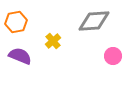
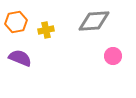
yellow cross: moved 7 px left, 11 px up; rotated 28 degrees clockwise
purple semicircle: moved 2 px down
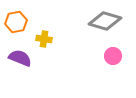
gray diamond: moved 11 px right; rotated 20 degrees clockwise
yellow cross: moved 2 px left, 9 px down; rotated 21 degrees clockwise
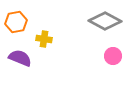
gray diamond: rotated 12 degrees clockwise
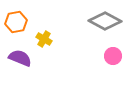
yellow cross: rotated 21 degrees clockwise
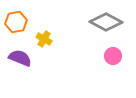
gray diamond: moved 1 px right, 1 px down
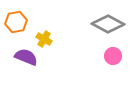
gray diamond: moved 2 px right, 2 px down
purple semicircle: moved 6 px right, 1 px up
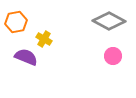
gray diamond: moved 1 px right, 3 px up
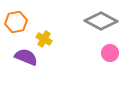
gray diamond: moved 8 px left
pink circle: moved 3 px left, 3 px up
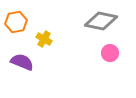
gray diamond: rotated 16 degrees counterclockwise
purple semicircle: moved 4 px left, 5 px down
